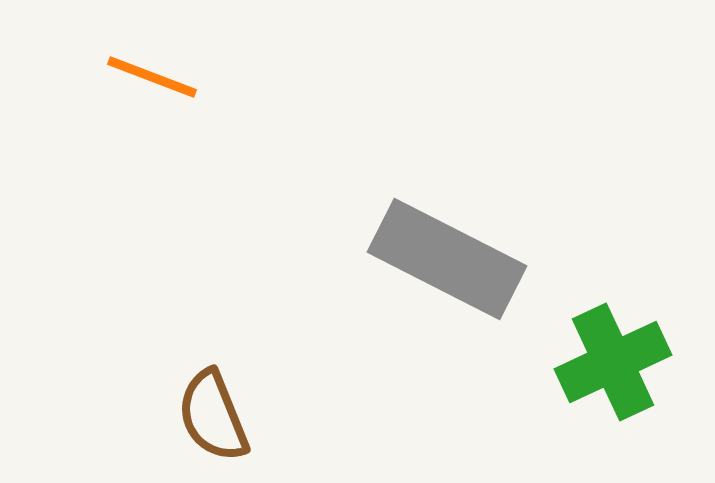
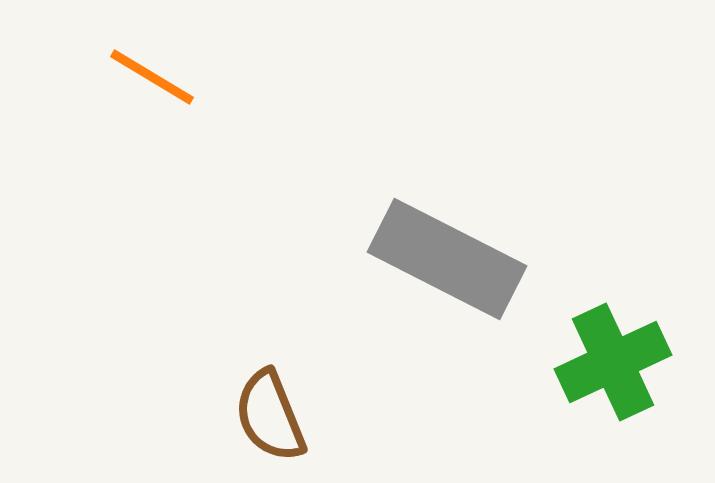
orange line: rotated 10 degrees clockwise
brown semicircle: moved 57 px right
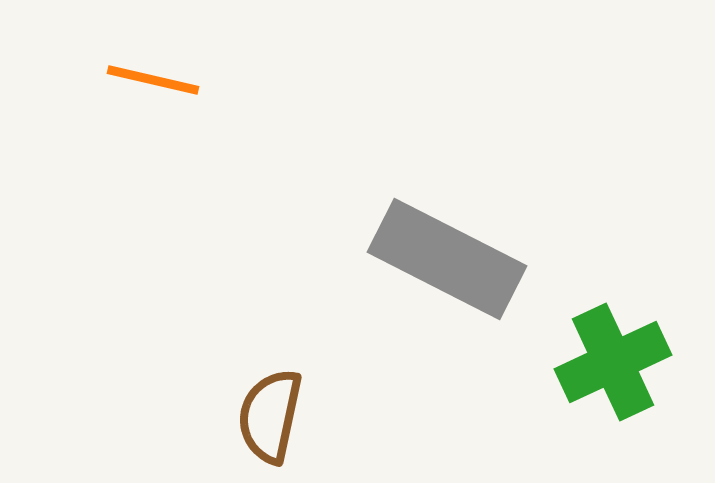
orange line: moved 1 px right, 3 px down; rotated 18 degrees counterclockwise
brown semicircle: rotated 34 degrees clockwise
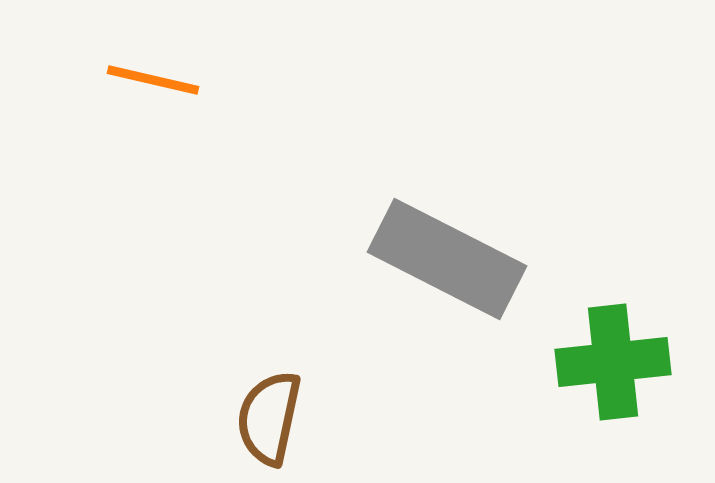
green cross: rotated 19 degrees clockwise
brown semicircle: moved 1 px left, 2 px down
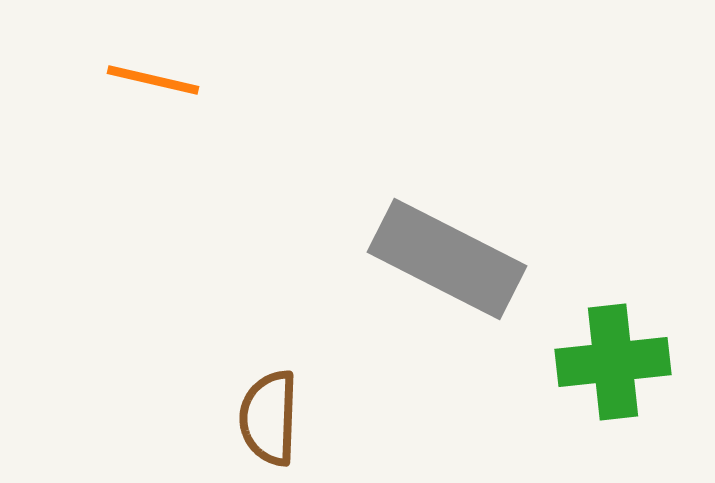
brown semicircle: rotated 10 degrees counterclockwise
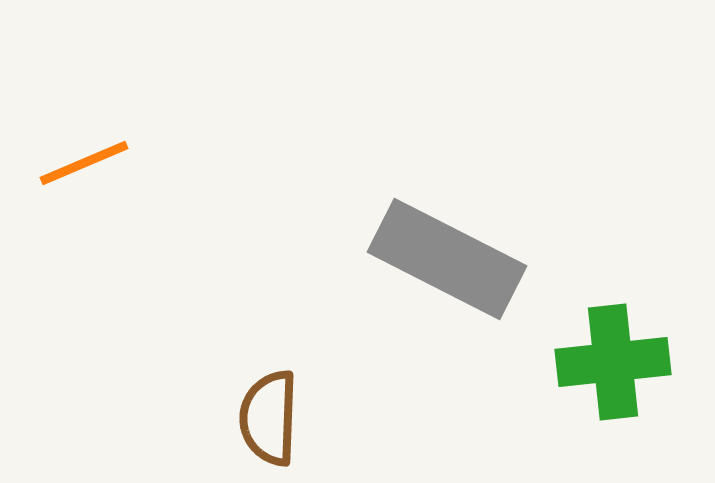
orange line: moved 69 px left, 83 px down; rotated 36 degrees counterclockwise
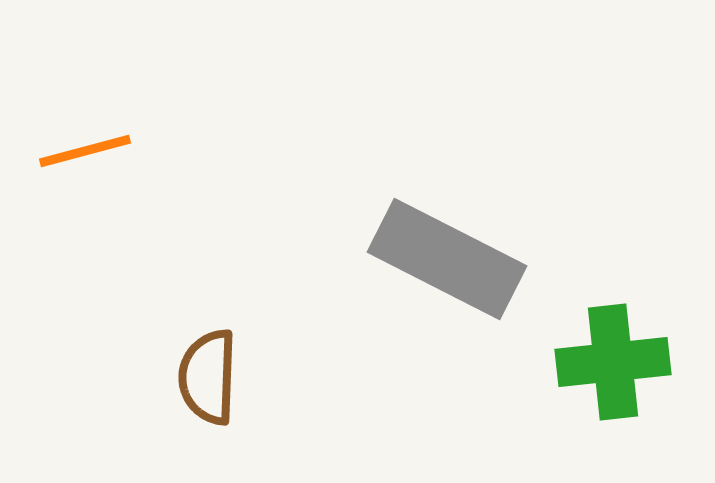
orange line: moved 1 px right, 12 px up; rotated 8 degrees clockwise
brown semicircle: moved 61 px left, 41 px up
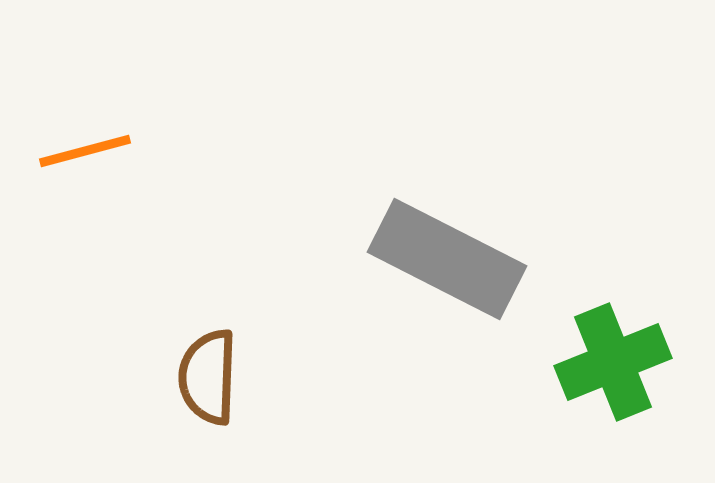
green cross: rotated 16 degrees counterclockwise
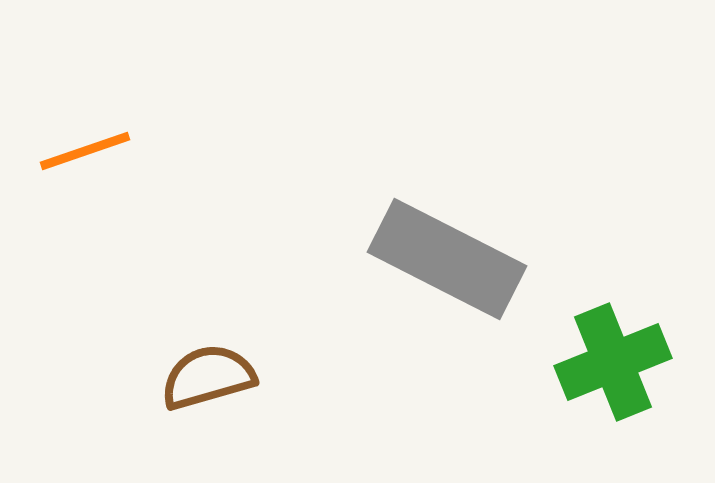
orange line: rotated 4 degrees counterclockwise
brown semicircle: rotated 72 degrees clockwise
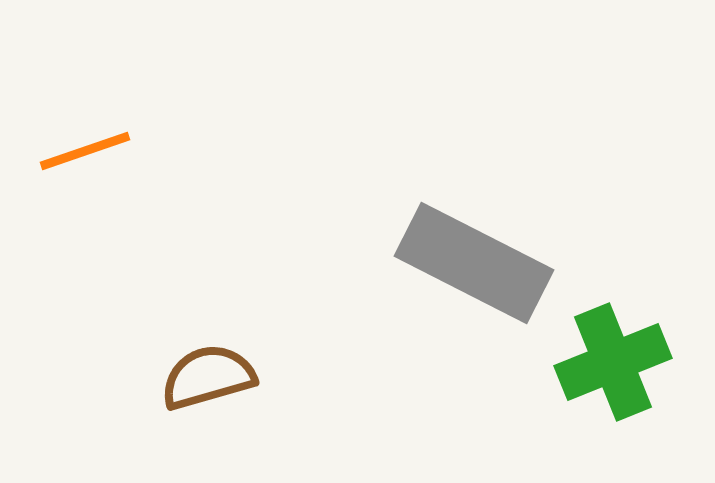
gray rectangle: moved 27 px right, 4 px down
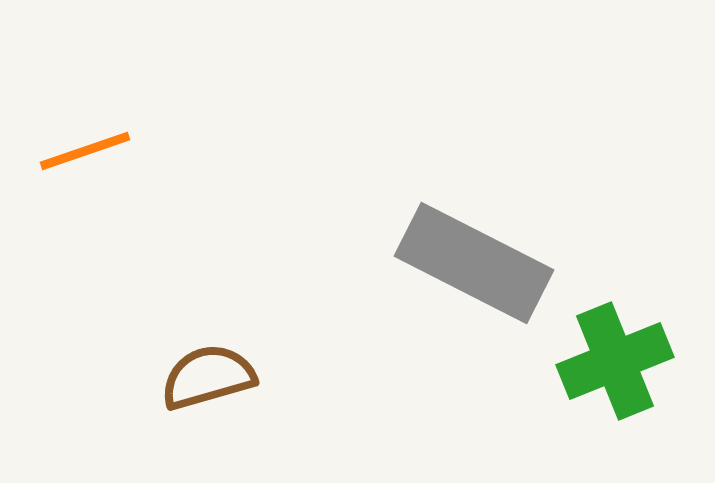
green cross: moved 2 px right, 1 px up
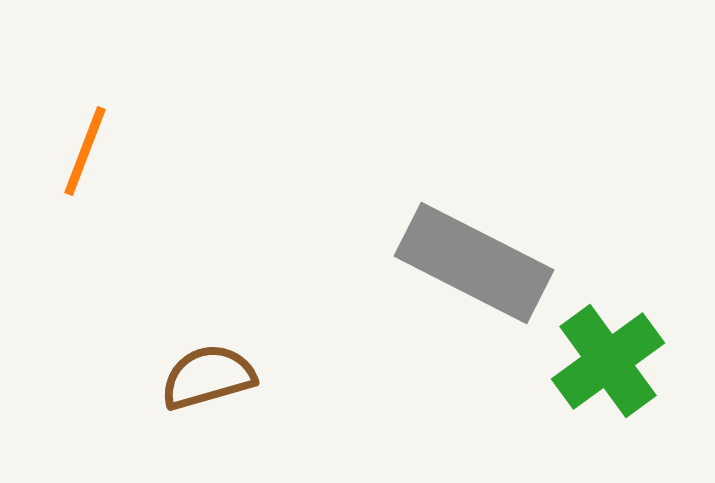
orange line: rotated 50 degrees counterclockwise
green cross: moved 7 px left; rotated 14 degrees counterclockwise
